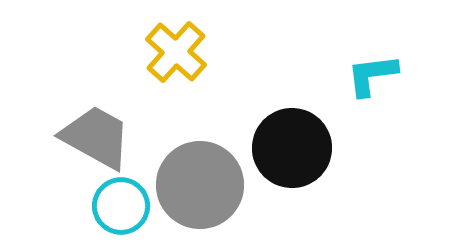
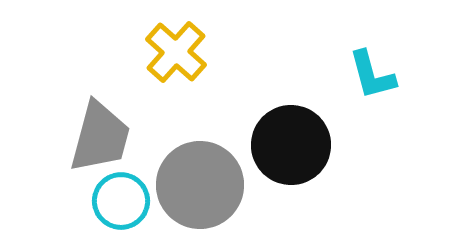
cyan L-shape: rotated 98 degrees counterclockwise
gray trapezoid: moved 4 px right; rotated 76 degrees clockwise
black circle: moved 1 px left, 3 px up
cyan circle: moved 5 px up
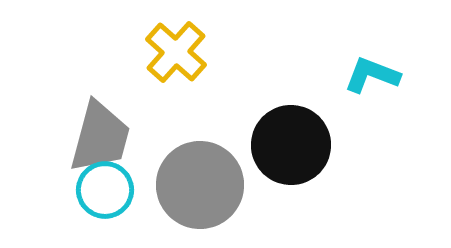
cyan L-shape: rotated 126 degrees clockwise
cyan circle: moved 16 px left, 11 px up
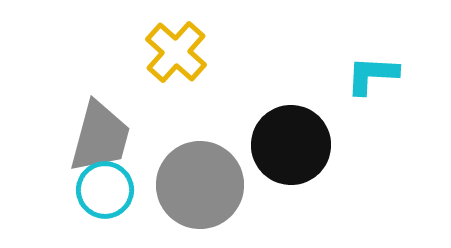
cyan L-shape: rotated 18 degrees counterclockwise
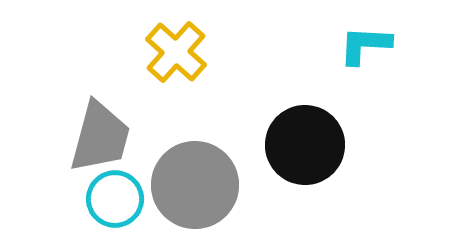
cyan L-shape: moved 7 px left, 30 px up
black circle: moved 14 px right
gray circle: moved 5 px left
cyan circle: moved 10 px right, 9 px down
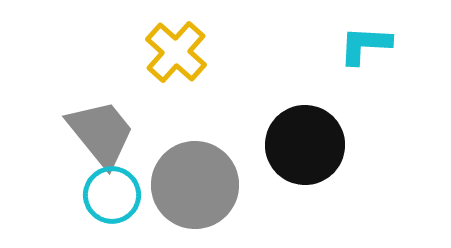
gray trapezoid: moved 1 px right, 4 px up; rotated 54 degrees counterclockwise
cyan circle: moved 3 px left, 4 px up
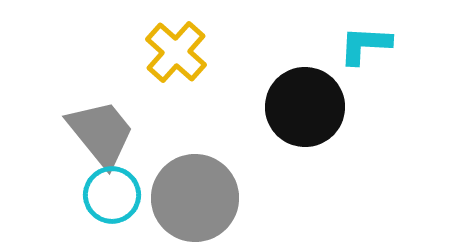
black circle: moved 38 px up
gray circle: moved 13 px down
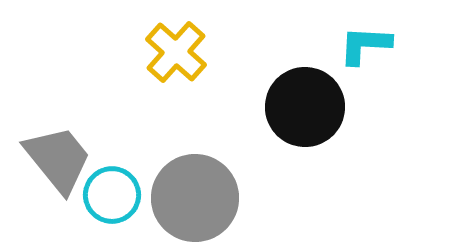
gray trapezoid: moved 43 px left, 26 px down
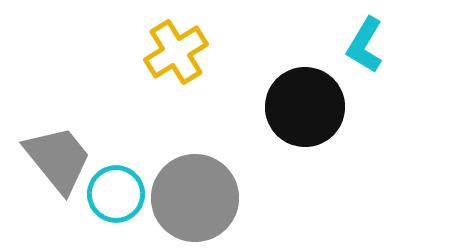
cyan L-shape: rotated 62 degrees counterclockwise
yellow cross: rotated 16 degrees clockwise
cyan circle: moved 4 px right, 1 px up
